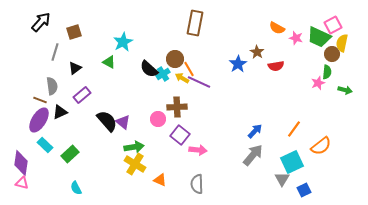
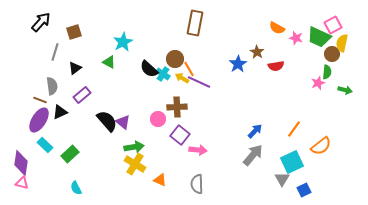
cyan cross at (163, 74): rotated 24 degrees counterclockwise
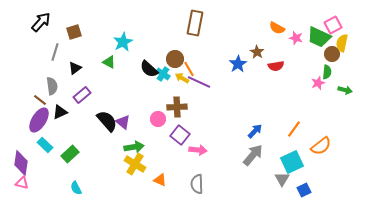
brown line at (40, 100): rotated 16 degrees clockwise
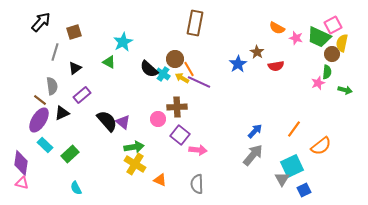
black triangle at (60, 112): moved 2 px right, 1 px down
cyan square at (292, 162): moved 4 px down
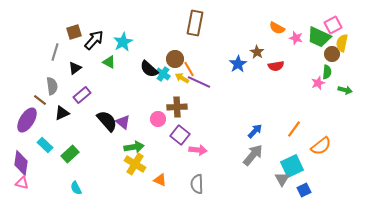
black arrow at (41, 22): moved 53 px right, 18 px down
purple ellipse at (39, 120): moved 12 px left
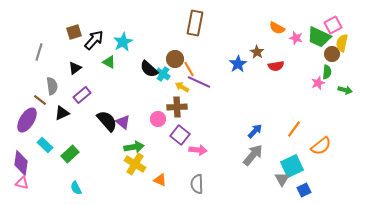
gray line at (55, 52): moved 16 px left
yellow arrow at (182, 78): moved 9 px down
